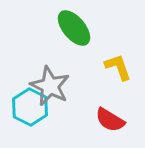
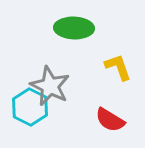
green ellipse: rotated 48 degrees counterclockwise
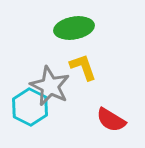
green ellipse: rotated 12 degrees counterclockwise
yellow L-shape: moved 35 px left
red semicircle: moved 1 px right
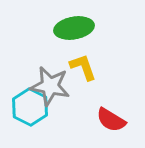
gray star: rotated 15 degrees counterclockwise
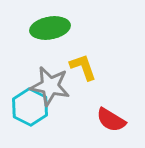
green ellipse: moved 24 px left
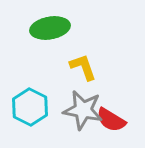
gray star: moved 33 px right, 24 px down
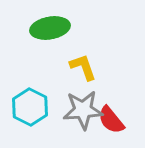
gray star: rotated 15 degrees counterclockwise
red semicircle: rotated 20 degrees clockwise
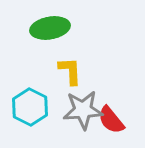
yellow L-shape: moved 13 px left, 4 px down; rotated 16 degrees clockwise
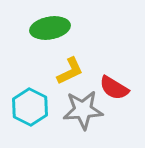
yellow L-shape: rotated 68 degrees clockwise
red semicircle: moved 3 px right, 32 px up; rotated 20 degrees counterclockwise
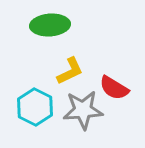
green ellipse: moved 3 px up; rotated 6 degrees clockwise
cyan hexagon: moved 5 px right
